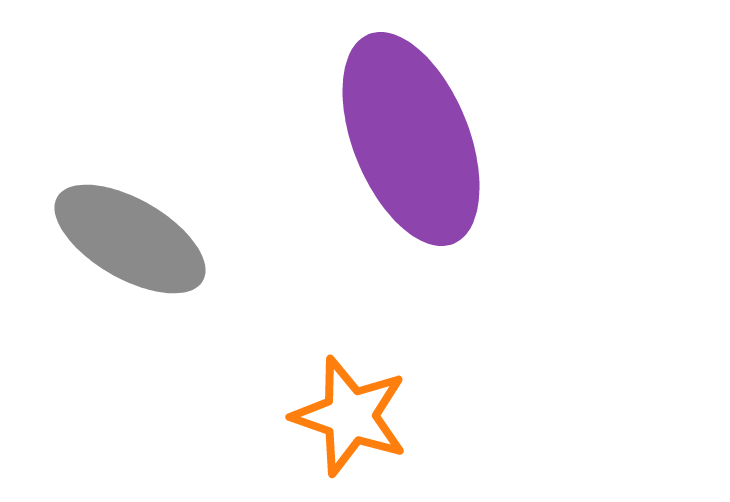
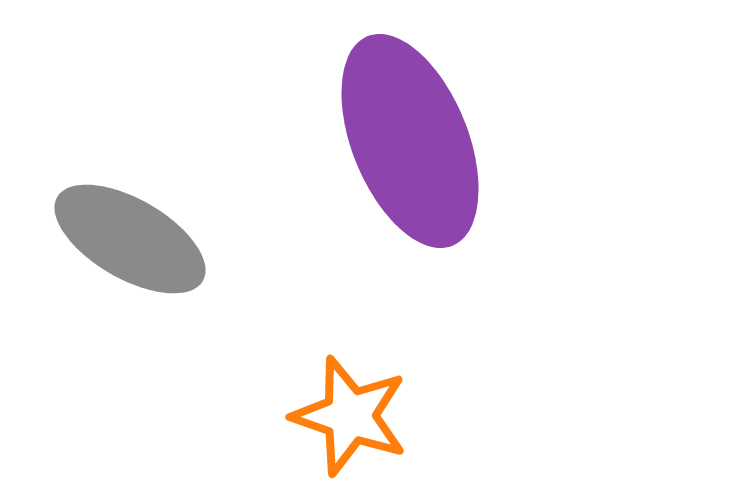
purple ellipse: moved 1 px left, 2 px down
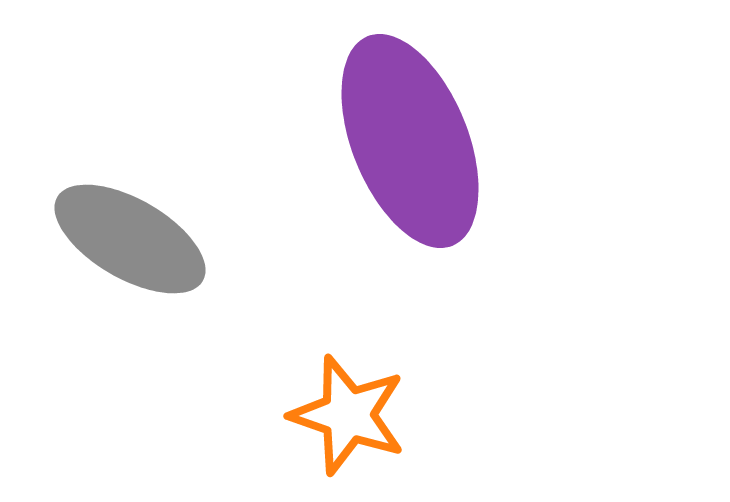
orange star: moved 2 px left, 1 px up
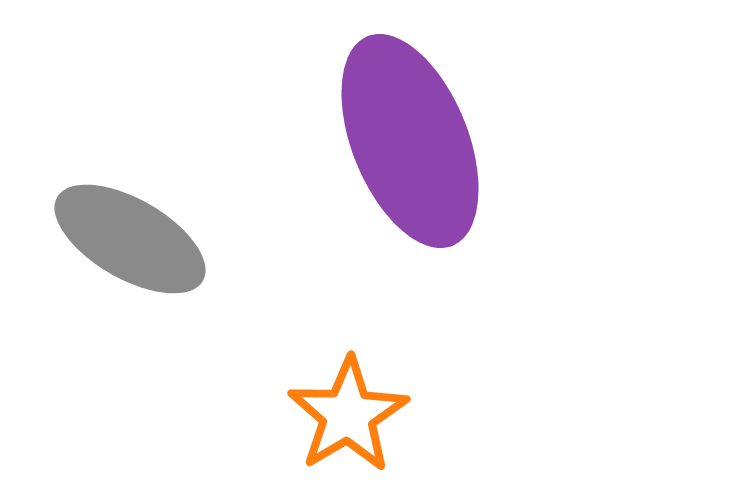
orange star: rotated 22 degrees clockwise
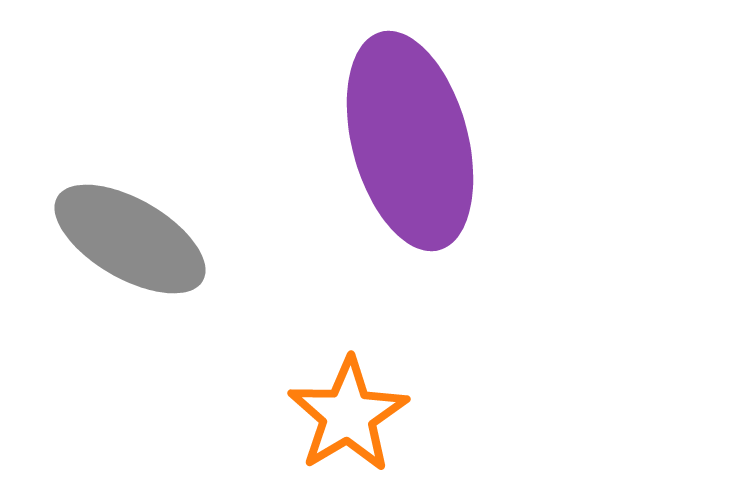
purple ellipse: rotated 7 degrees clockwise
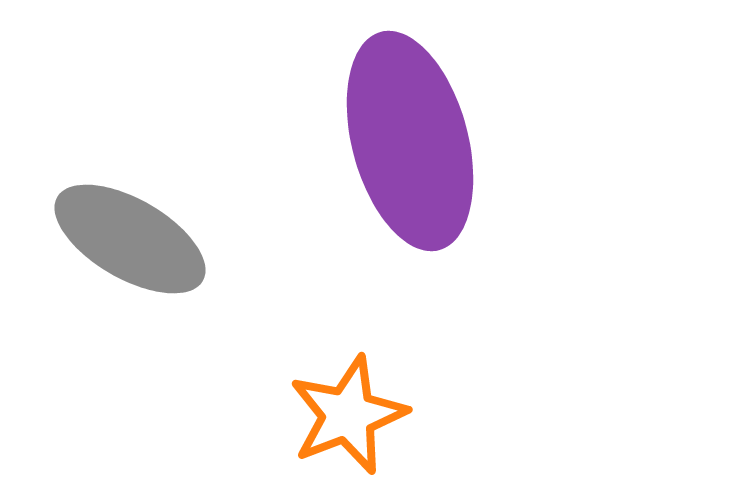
orange star: rotated 10 degrees clockwise
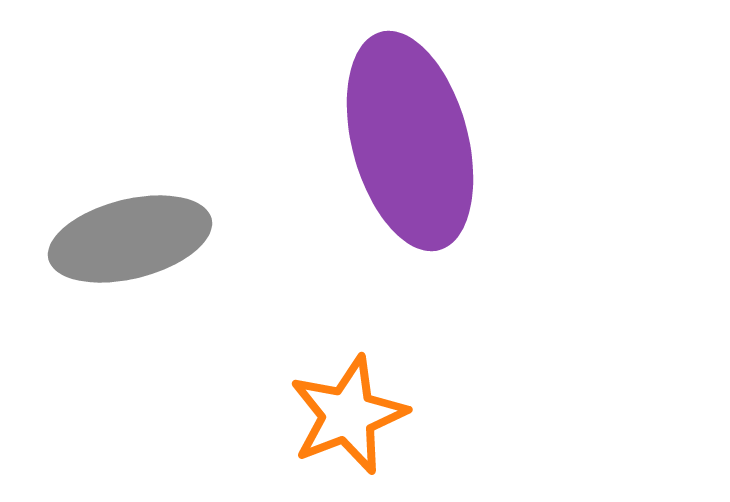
gray ellipse: rotated 44 degrees counterclockwise
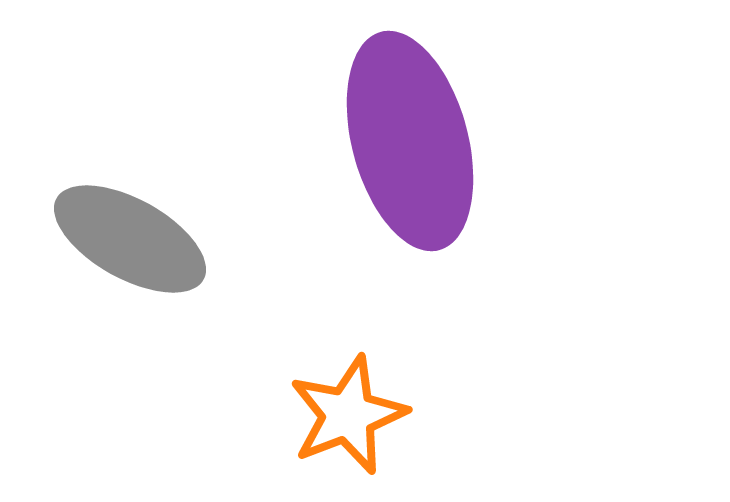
gray ellipse: rotated 43 degrees clockwise
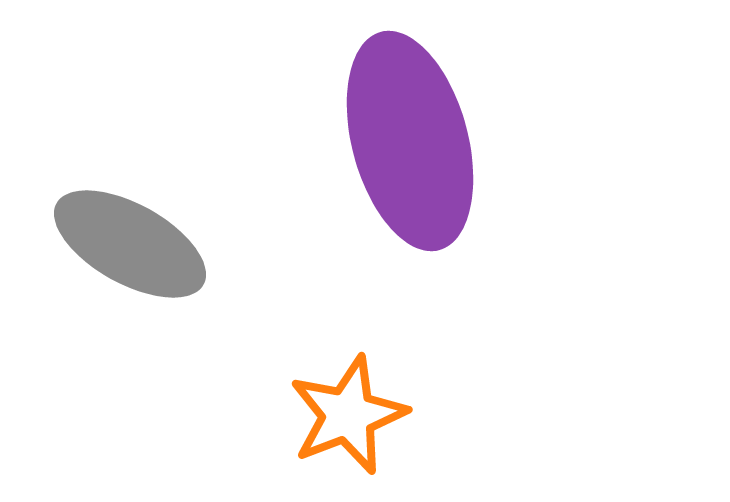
gray ellipse: moved 5 px down
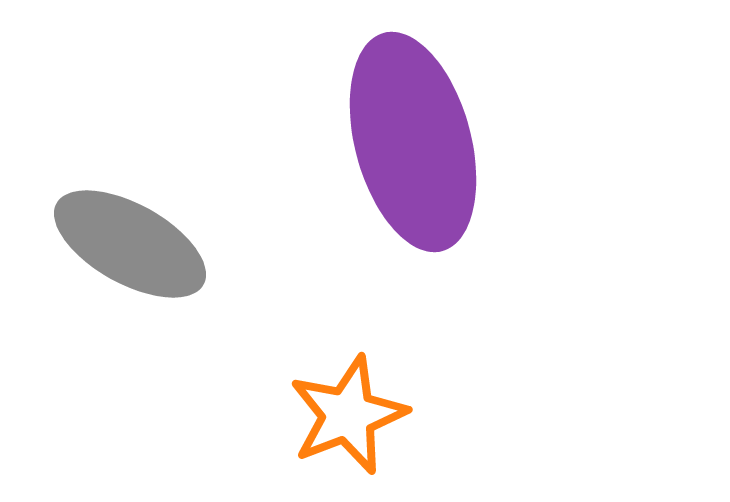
purple ellipse: moved 3 px right, 1 px down
